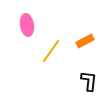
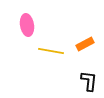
orange rectangle: moved 3 px down
yellow line: rotated 65 degrees clockwise
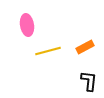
orange rectangle: moved 3 px down
yellow line: moved 3 px left; rotated 25 degrees counterclockwise
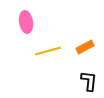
pink ellipse: moved 1 px left, 3 px up
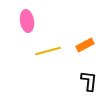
pink ellipse: moved 1 px right, 1 px up
orange rectangle: moved 2 px up
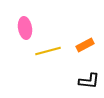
pink ellipse: moved 2 px left, 7 px down
black L-shape: rotated 90 degrees clockwise
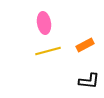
pink ellipse: moved 19 px right, 5 px up
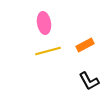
black L-shape: rotated 55 degrees clockwise
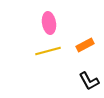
pink ellipse: moved 5 px right
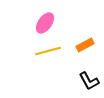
pink ellipse: moved 4 px left; rotated 45 degrees clockwise
